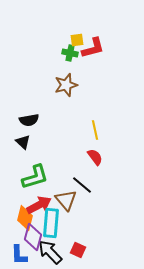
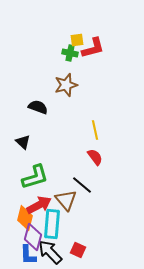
black semicircle: moved 9 px right, 13 px up; rotated 150 degrees counterclockwise
cyan rectangle: moved 1 px right, 1 px down
blue L-shape: moved 9 px right
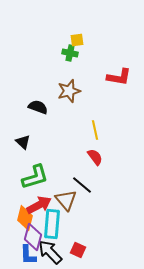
red L-shape: moved 26 px right, 29 px down; rotated 25 degrees clockwise
brown star: moved 3 px right, 6 px down
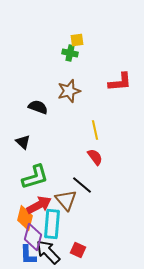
red L-shape: moved 1 px right, 5 px down; rotated 15 degrees counterclockwise
black arrow: moved 2 px left
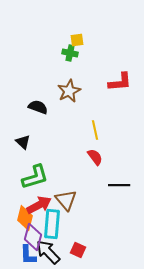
brown star: rotated 10 degrees counterclockwise
black line: moved 37 px right; rotated 40 degrees counterclockwise
